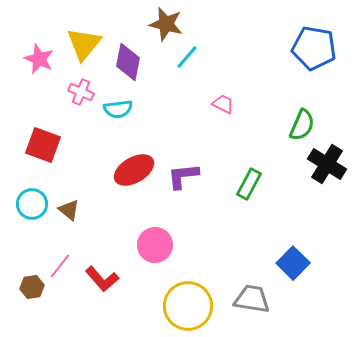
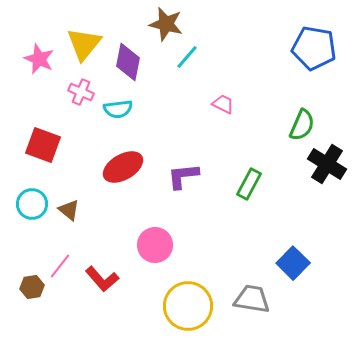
red ellipse: moved 11 px left, 3 px up
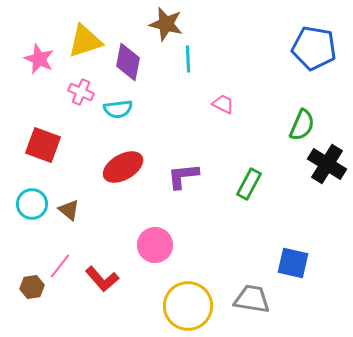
yellow triangle: moved 1 px right, 3 px up; rotated 33 degrees clockwise
cyan line: moved 1 px right, 2 px down; rotated 44 degrees counterclockwise
blue square: rotated 32 degrees counterclockwise
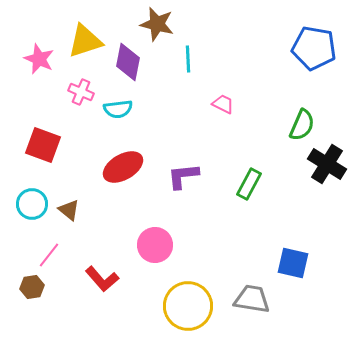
brown star: moved 9 px left
pink line: moved 11 px left, 11 px up
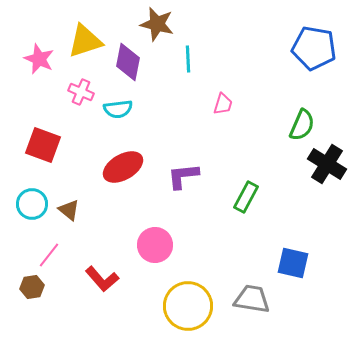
pink trapezoid: rotated 80 degrees clockwise
green rectangle: moved 3 px left, 13 px down
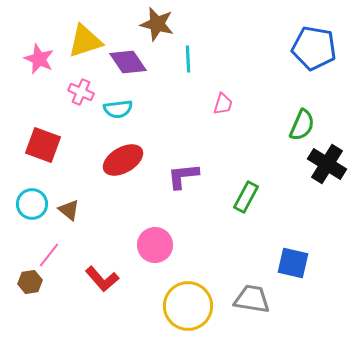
purple diamond: rotated 45 degrees counterclockwise
red ellipse: moved 7 px up
brown hexagon: moved 2 px left, 5 px up
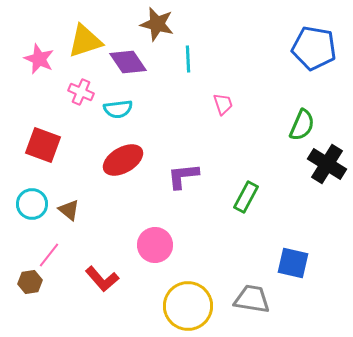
pink trapezoid: rotated 35 degrees counterclockwise
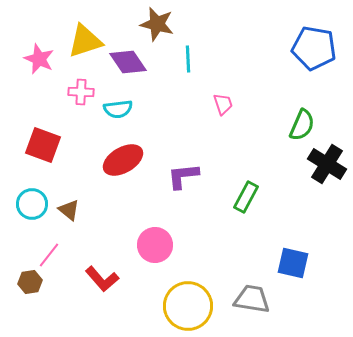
pink cross: rotated 20 degrees counterclockwise
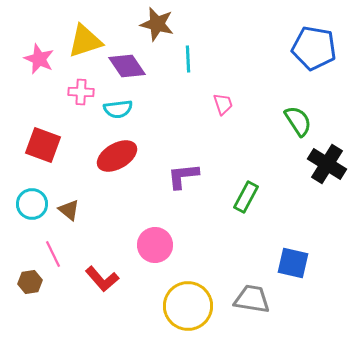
purple diamond: moved 1 px left, 4 px down
green semicircle: moved 4 px left, 4 px up; rotated 56 degrees counterclockwise
red ellipse: moved 6 px left, 4 px up
pink line: moved 4 px right, 1 px up; rotated 64 degrees counterclockwise
